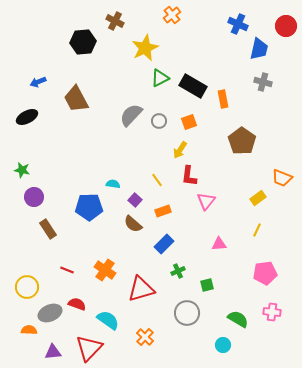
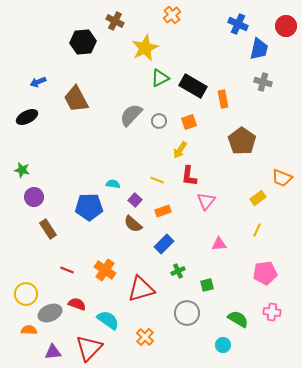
yellow line at (157, 180): rotated 32 degrees counterclockwise
yellow circle at (27, 287): moved 1 px left, 7 px down
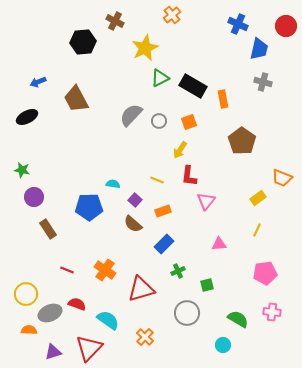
purple triangle at (53, 352): rotated 12 degrees counterclockwise
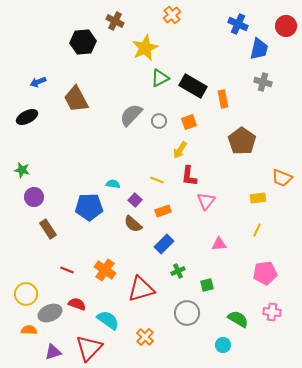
yellow rectangle at (258, 198): rotated 28 degrees clockwise
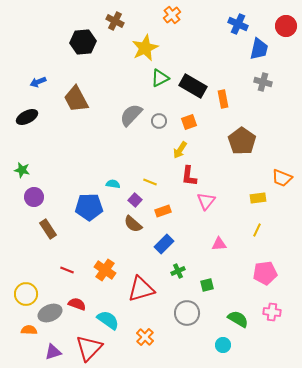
yellow line at (157, 180): moved 7 px left, 2 px down
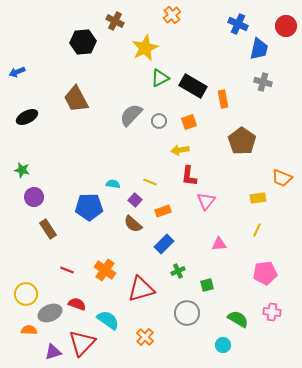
blue arrow at (38, 82): moved 21 px left, 10 px up
yellow arrow at (180, 150): rotated 48 degrees clockwise
red triangle at (89, 348): moved 7 px left, 5 px up
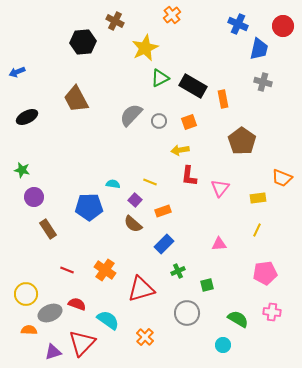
red circle at (286, 26): moved 3 px left
pink triangle at (206, 201): moved 14 px right, 13 px up
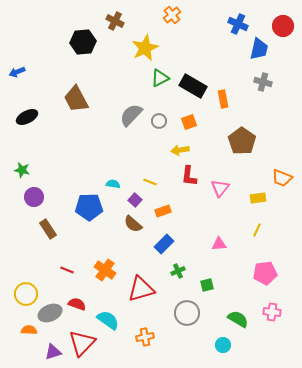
orange cross at (145, 337): rotated 36 degrees clockwise
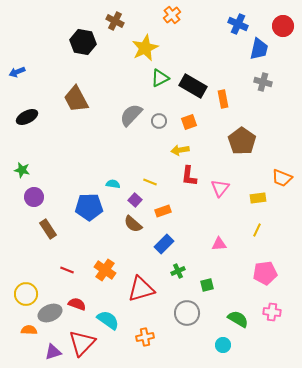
black hexagon at (83, 42): rotated 15 degrees clockwise
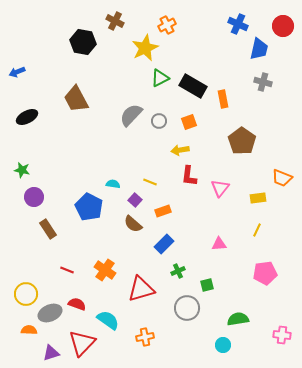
orange cross at (172, 15): moved 5 px left, 10 px down; rotated 12 degrees clockwise
blue pentagon at (89, 207): rotated 28 degrees clockwise
pink cross at (272, 312): moved 10 px right, 23 px down
gray circle at (187, 313): moved 5 px up
green semicircle at (238, 319): rotated 40 degrees counterclockwise
purple triangle at (53, 352): moved 2 px left, 1 px down
